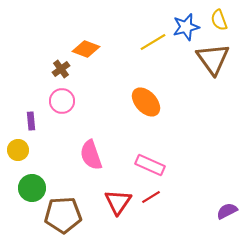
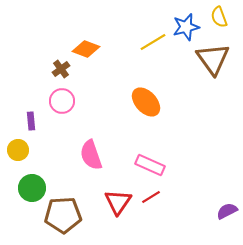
yellow semicircle: moved 3 px up
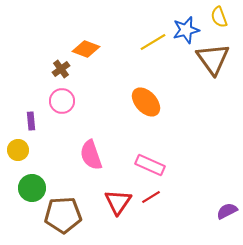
blue star: moved 3 px down
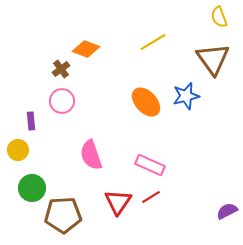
blue star: moved 66 px down
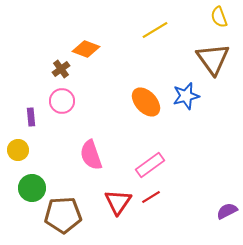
yellow line: moved 2 px right, 12 px up
purple rectangle: moved 4 px up
pink rectangle: rotated 60 degrees counterclockwise
